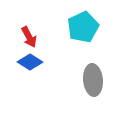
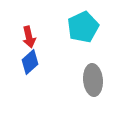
red arrow: rotated 15 degrees clockwise
blue diamond: rotated 75 degrees counterclockwise
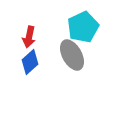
red arrow: rotated 25 degrees clockwise
gray ellipse: moved 21 px left, 25 px up; rotated 24 degrees counterclockwise
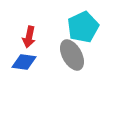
blue diamond: moved 6 px left; rotated 50 degrees clockwise
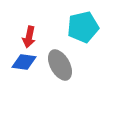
cyan pentagon: rotated 12 degrees clockwise
gray ellipse: moved 12 px left, 10 px down
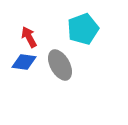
cyan pentagon: moved 2 px down; rotated 8 degrees counterclockwise
red arrow: rotated 140 degrees clockwise
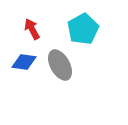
cyan pentagon: rotated 8 degrees counterclockwise
red arrow: moved 3 px right, 8 px up
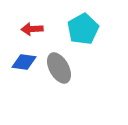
red arrow: rotated 65 degrees counterclockwise
gray ellipse: moved 1 px left, 3 px down
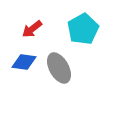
red arrow: rotated 35 degrees counterclockwise
